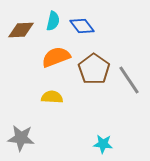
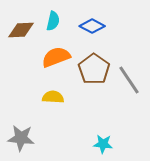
blue diamond: moved 10 px right; rotated 25 degrees counterclockwise
yellow semicircle: moved 1 px right
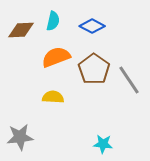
gray star: moved 1 px left, 1 px up; rotated 12 degrees counterclockwise
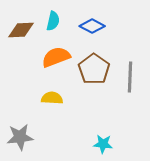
gray line: moved 1 px right, 3 px up; rotated 36 degrees clockwise
yellow semicircle: moved 1 px left, 1 px down
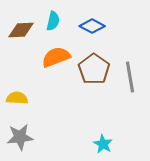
gray line: rotated 12 degrees counterclockwise
yellow semicircle: moved 35 px left
cyan star: rotated 24 degrees clockwise
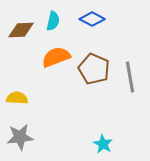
blue diamond: moved 7 px up
brown pentagon: rotated 12 degrees counterclockwise
